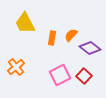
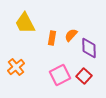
purple diamond: moved 1 px left; rotated 50 degrees clockwise
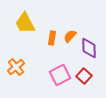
orange semicircle: moved 1 px left, 1 px down
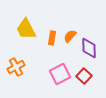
yellow trapezoid: moved 1 px right, 6 px down
orange cross: rotated 12 degrees clockwise
pink square: moved 1 px up
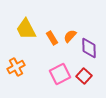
orange rectangle: rotated 40 degrees counterclockwise
